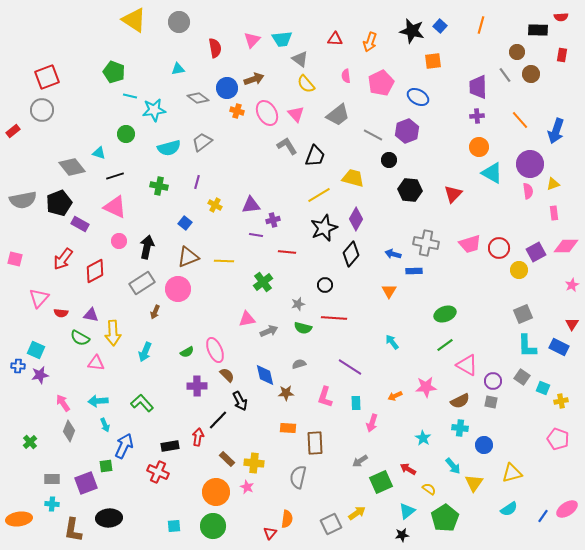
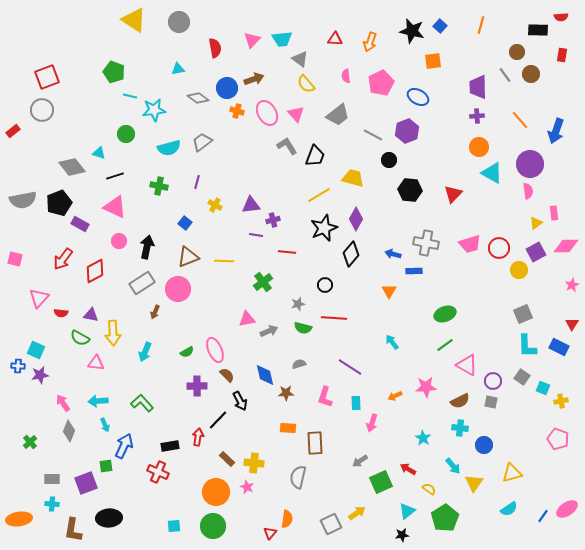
yellow triangle at (553, 184): moved 17 px left, 39 px down; rotated 16 degrees counterclockwise
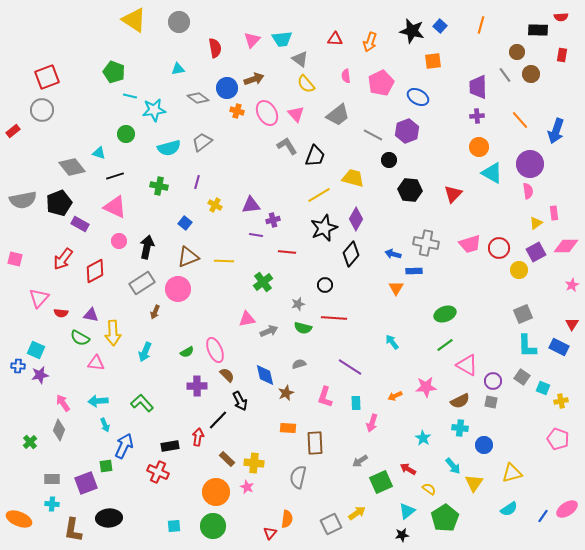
orange triangle at (389, 291): moved 7 px right, 3 px up
brown star at (286, 393): rotated 21 degrees counterclockwise
gray diamond at (69, 431): moved 10 px left, 1 px up
orange ellipse at (19, 519): rotated 30 degrees clockwise
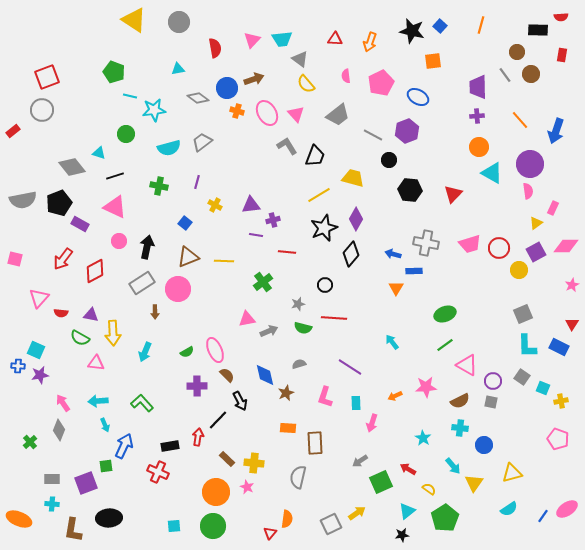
pink rectangle at (554, 213): moved 1 px left, 5 px up; rotated 32 degrees clockwise
brown arrow at (155, 312): rotated 24 degrees counterclockwise
